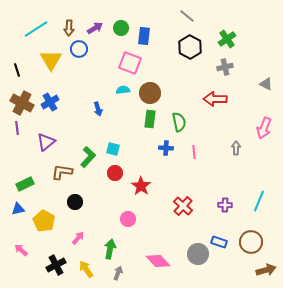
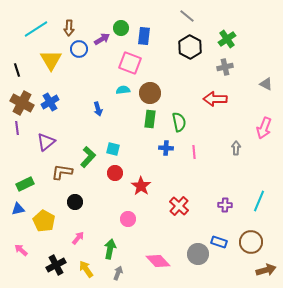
purple arrow at (95, 28): moved 7 px right, 11 px down
red cross at (183, 206): moved 4 px left
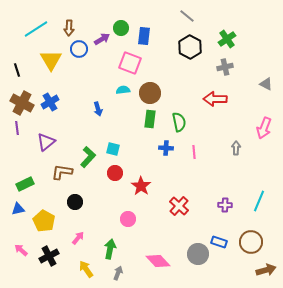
black cross at (56, 265): moved 7 px left, 9 px up
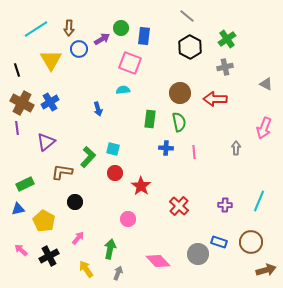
brown circle at (150, 93): moved 30 px right
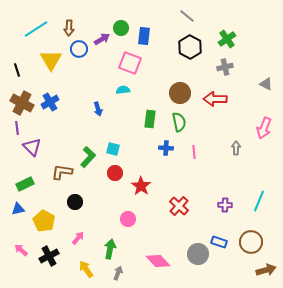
purple triangle at (46, 142): moved 14 px left, 5 px down; rotated 36 degrees counterclockwise
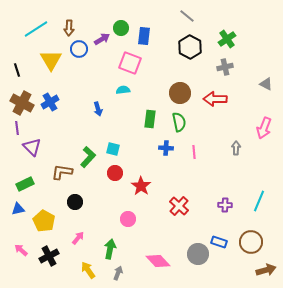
yellow arrow at (86, 269): moved 2 px right, 1 px down
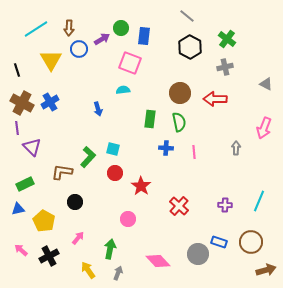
green cross at (227, 39): rotated 18 degrees counterclockwise
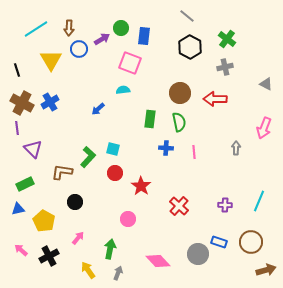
blue arrow at (98, 109): rotated 64 degrees clockwise
purple triangle at (32, 147): moved 1 px right, 2 px down
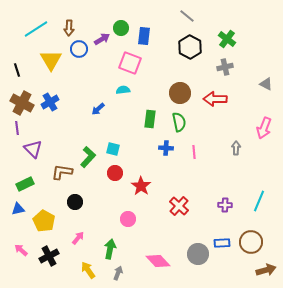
blue rectangle at (219, 242): moved 3 px right, 1 px down; rotated 21 degrees counterclockwise
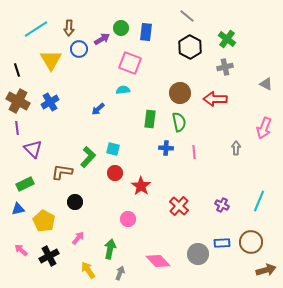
blue rectangle at (144, 36): moved 2 px right, 4 px up
brown cross at (22, 103): moved 4 px left, 2 px up
purple cross at (225, 205): moved 3 px left; rotated 24 degrees clockwise
gray arrow at (118, 273): moved 2 px right
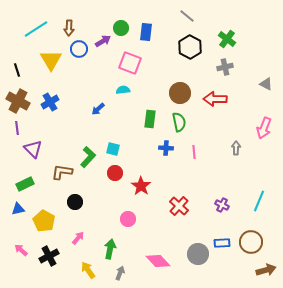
purple arrow at (102, 39): moved 1 px right, 2 px down
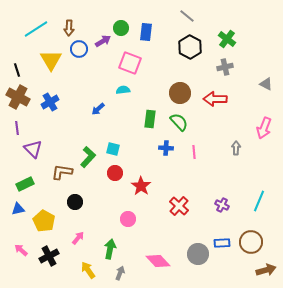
brown cross at (18, 101): moved 4 px up
green semicircle at (179, 122): rotated 30 degrees counterclockwise
